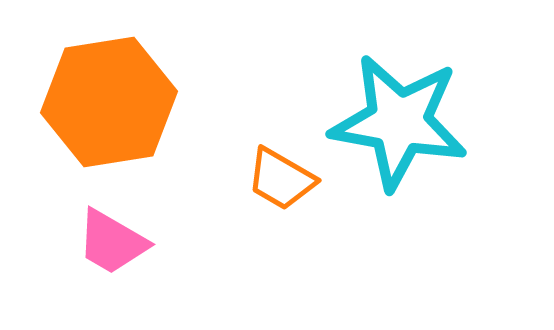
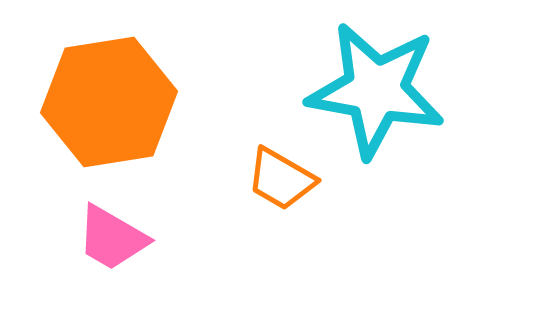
cyan star: moved 23 px left, 32 px up
pink trapezoid: moved 4 px up
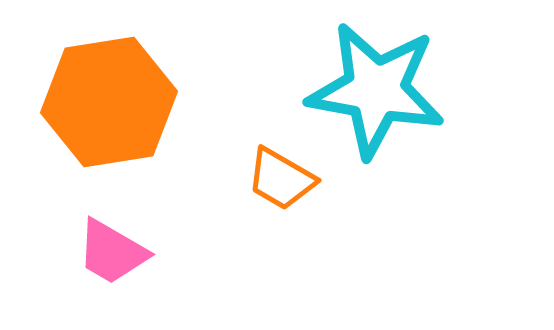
pink trapezoid: moved 14 px down
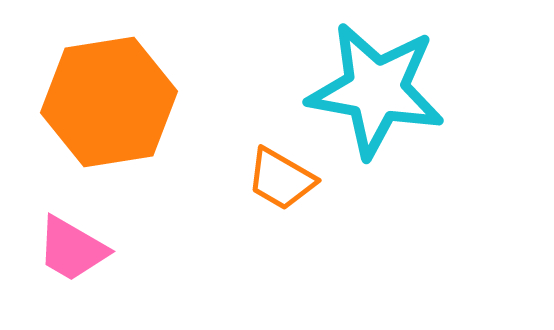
pink trapezoid: moved 40 px left, 3 px up
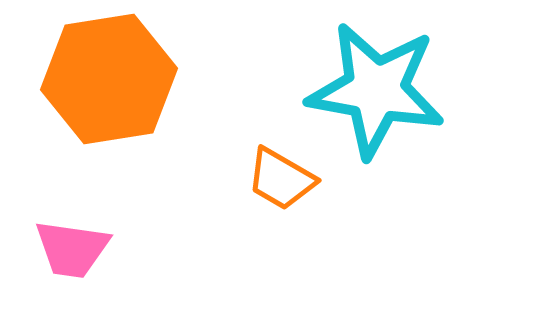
orange hexagon: moved 23 px up
pink trapezoid: rotated 22 degrees counterclockwise
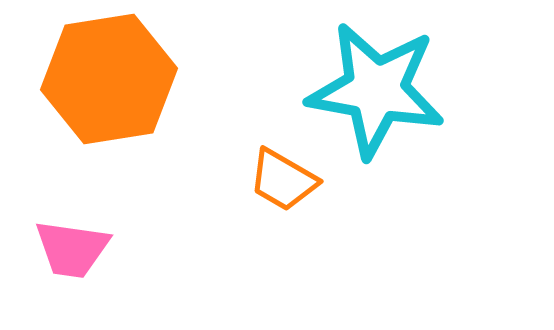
orange trapezoid: moved 2 px right, 1 px down
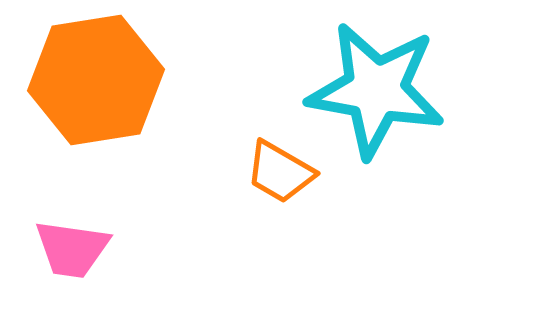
orange hexagon: moved 13 px left, 1 px down
orange trapezoid: moved 3 px left, 8 px up
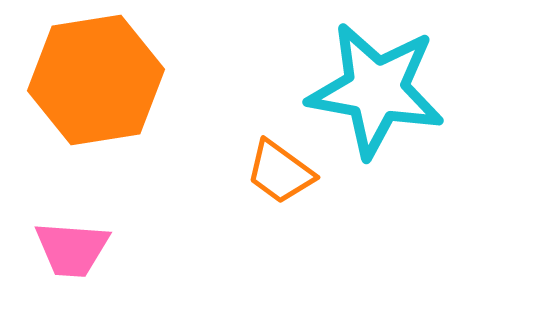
orange trapezoid: rotated 6 degrees clockwise
pink trapezoid: rotated 4 degrees counterclockwise
